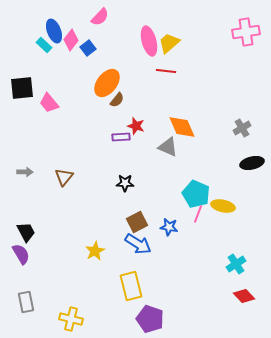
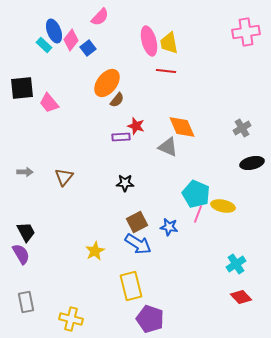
yellow trapezoid: rotated 60 degrees counterclockwise
red diamond: moved 3 px left, 1 px down
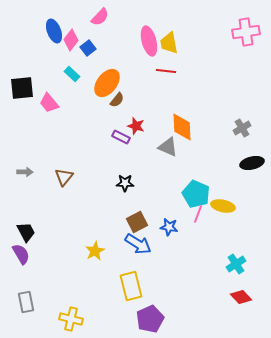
cyan rectangle: moved 28 px right, 29 px down
orange diamond: rotated 20 degrees clockwise
purple rectangle: rotated 30 degrees clockwise
purple pentagon: rotated 28 degrees clockwise
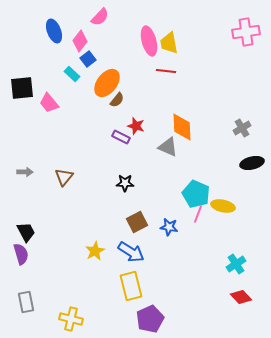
pink diamond: moved 9 px right, 1 px down
blue square: moved 11 px down
blue arrow: moved 7 px left, 8 px down
purple semicircle: rotated 15 degrees clockwise
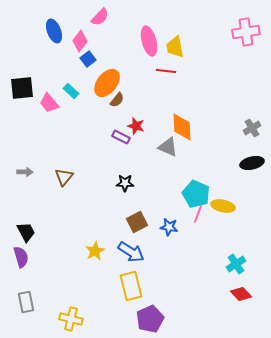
yellow trapezoid: moved 6 px right, 4 px down
cyan rectangle: moved 1 px left, 17 px down
gray cross: moved 10 px right
purple semicircle: moved 3 px down
red diamond: moved 3 px up
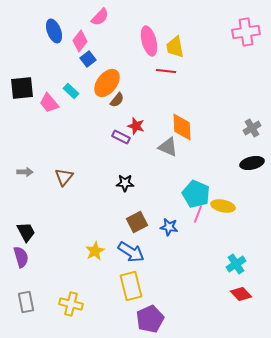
yellow cross: moved 15 px up
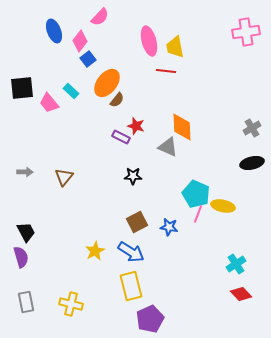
black star: moved 8 px right, 7 px up
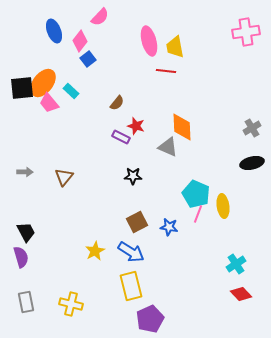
orange ellipse: moved 64 px left
brown semicircle: moved 3 px down
yellow ellipse: rotated 70 degrees clockwise
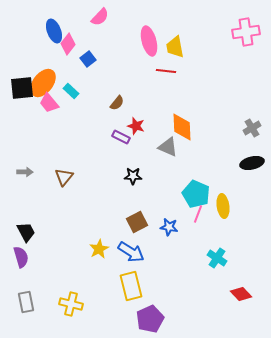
pink diamond: moved 12 px left, 3 px down
yellow star: moved 4 px right, 2 px up
cyan cross: moved 19 px left, 6 px up; rotated 24 degrees counterclockwise
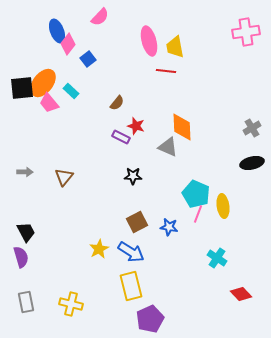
blue ellipse: moved 3 px right
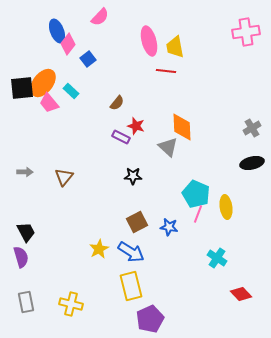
gray triangle: rotated 20 degrees clockwise
yellow ellipse: moved 3 px right, 1 px down
